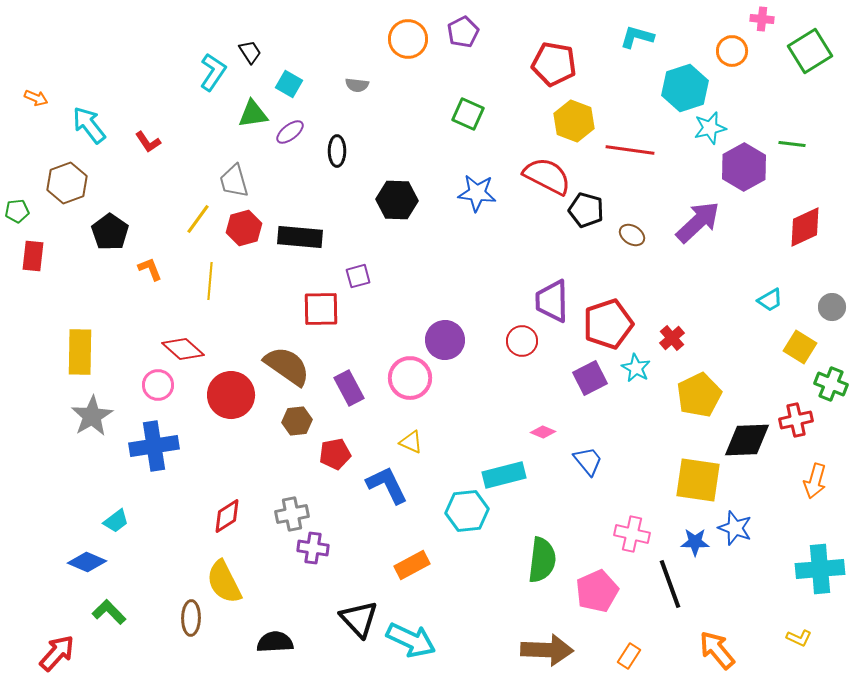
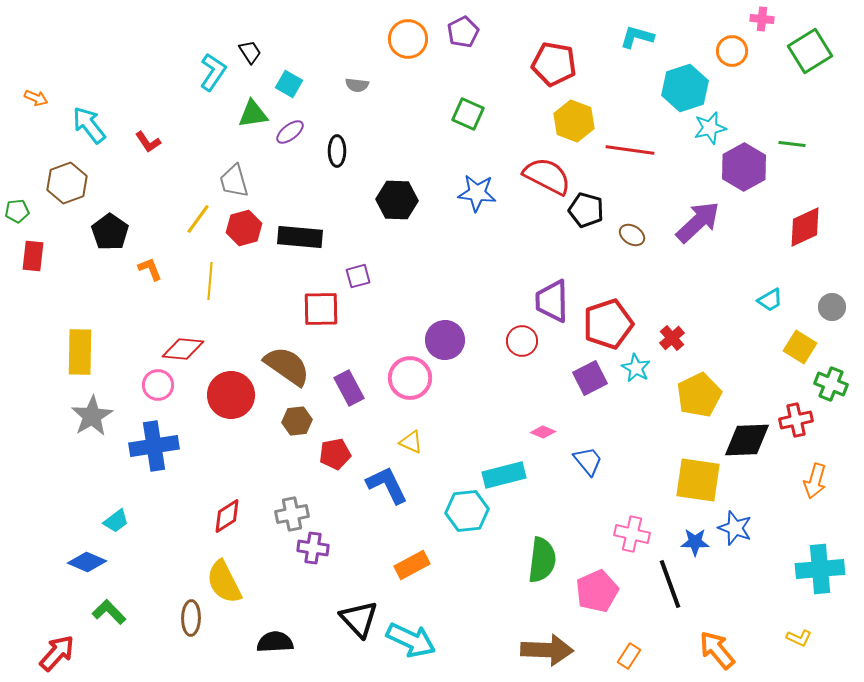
red diamond at (183, 349): rotated 36 degrees counterclockwise
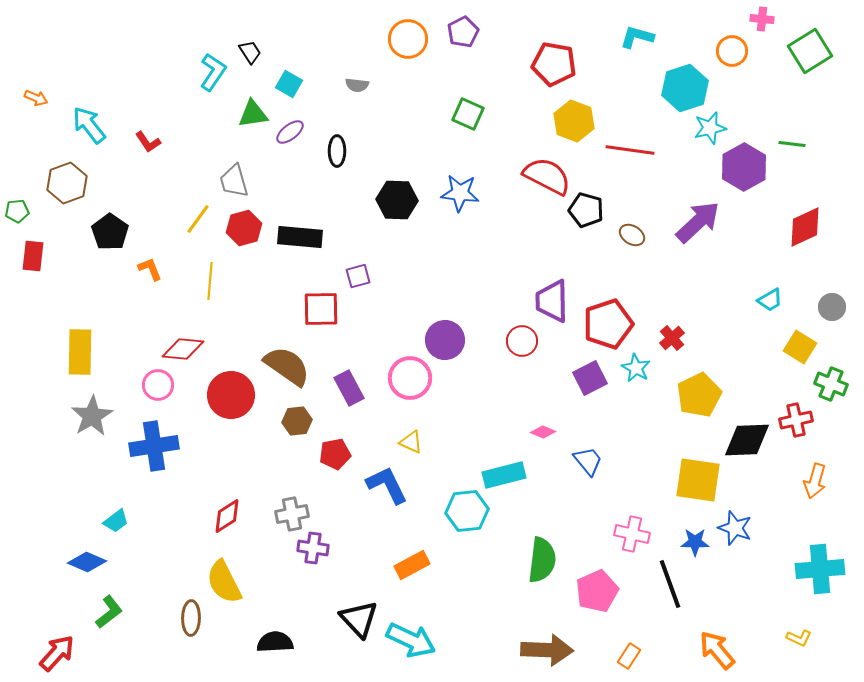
blue star at (477, 193): moved 17 px left
green L-shape at (109, 612): rotated 96 degrees clockwise
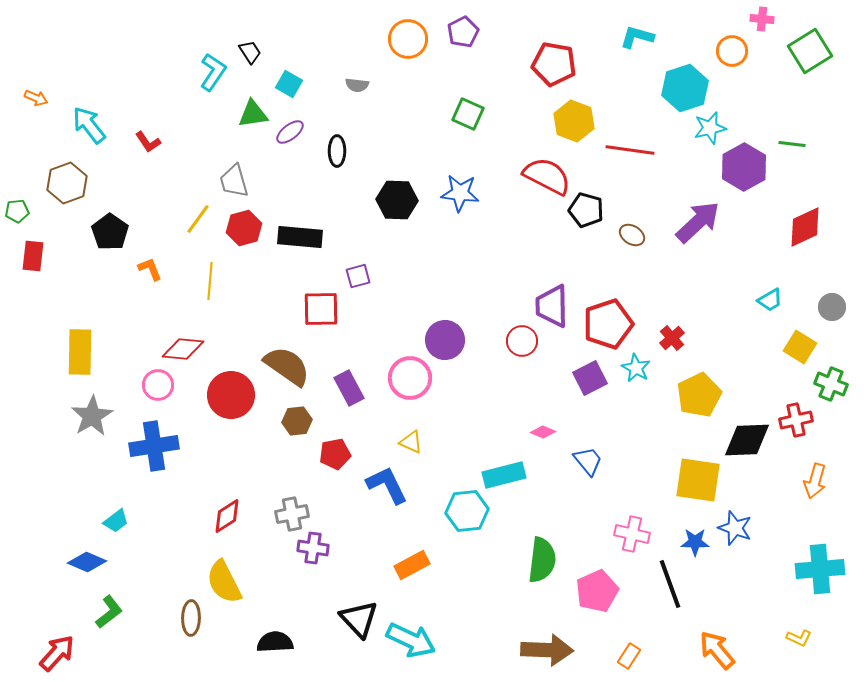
purple trapezoid at (552, 301): moved 5 px down
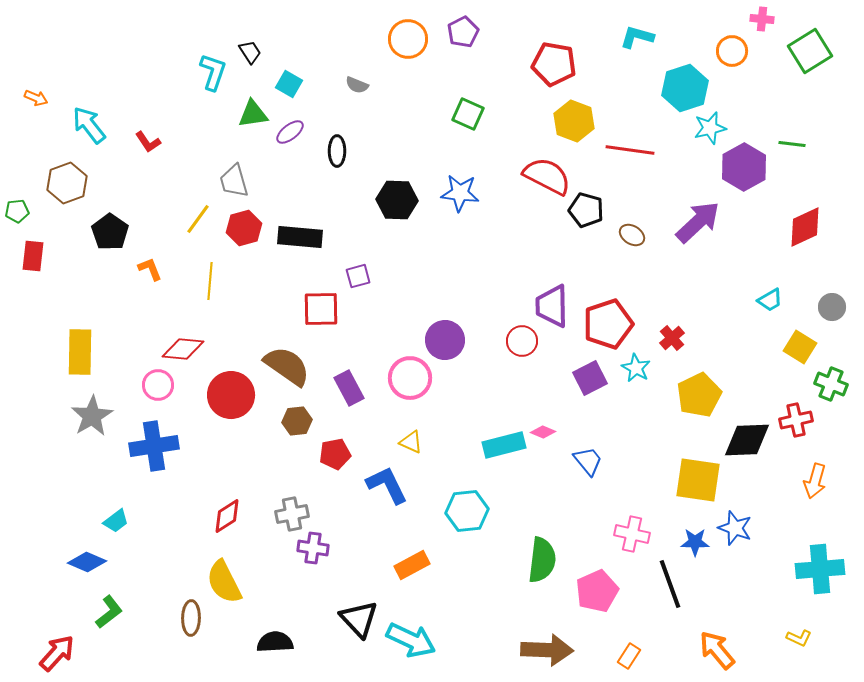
cyan L-shape at (213, 72): rotated 15 degrees counterclockwise
gray semicircle at (357, 85): rotated 15 degrees clockwise
cyan rectangle at (504, 475): moved 30 px up
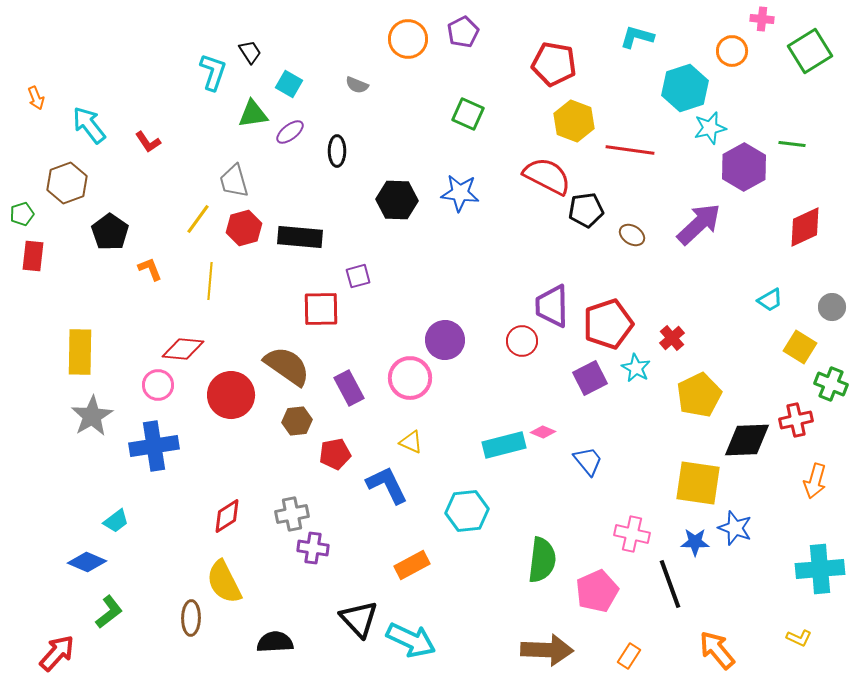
orange arrow at (36, 98): rotated 45 degrees clockwise
black pentagon at (586, 210): rotated 24 degrees counterclockwise
green pentagon at (17, 211): moved 5 px right, 3 px down; rotated 10 degrees counterclockwise
purple arrow at (698, 222): moved 1 px right, 2 px down
yellow square at (698, 480): moved 3 px down
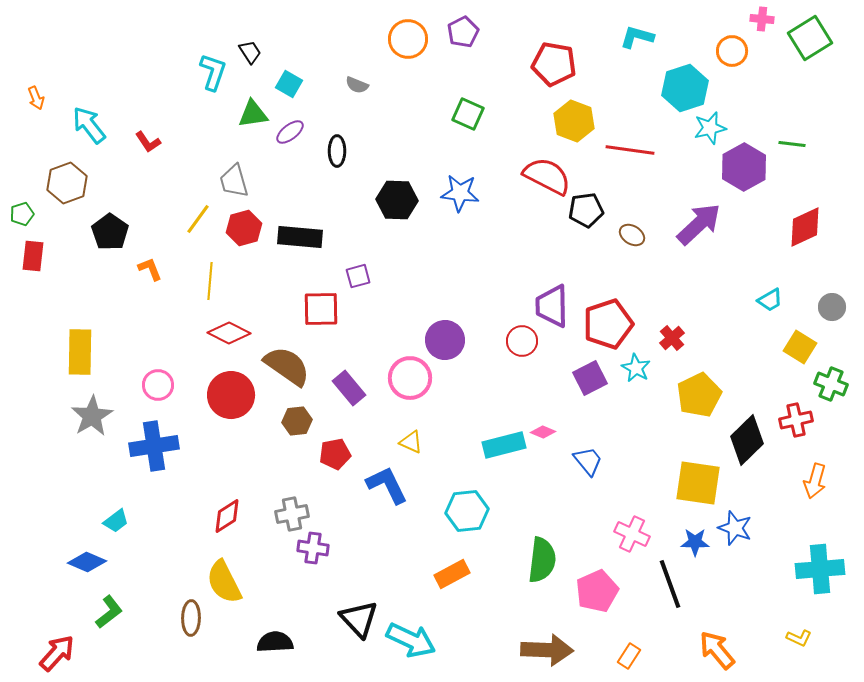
green square at (810, 51): moved 13 px up
red diamond at (183, 349): moved 46 px right, 16 px up; rotated 21 degrees clockwise
purple rectangle at (349, 388): rotated 12 degrees counterclockwise
black diamond at (747, 440): rotated 42 degrees counterclockwise
pink cross at (632, 534): rotated 12 degrees clockwise
orange rectangle at (412, 565): moved 40 px right, 9 px down
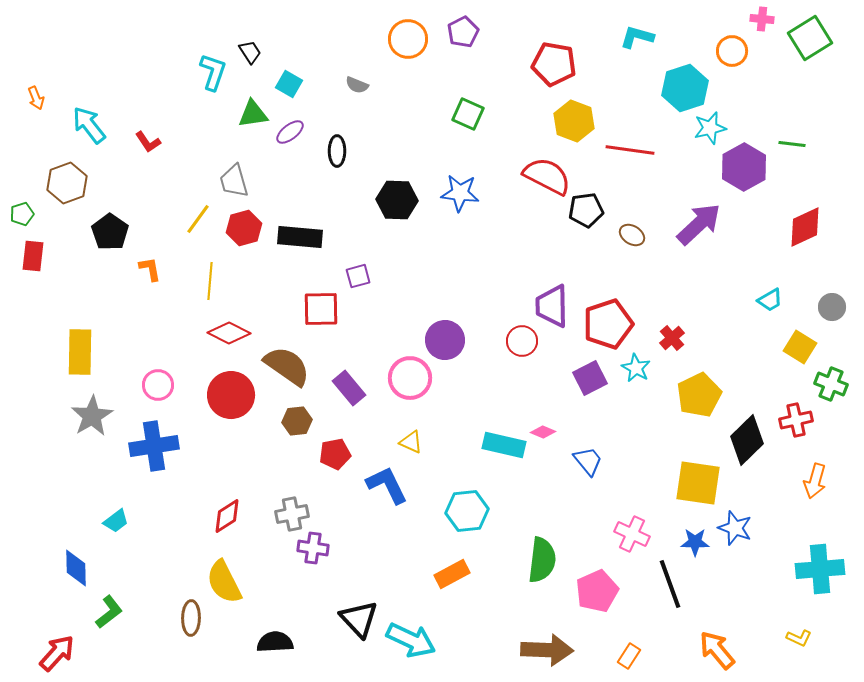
orange L-shape at (150, 269): rotated 12 degrees clockwise
cyan rectangle at (504, 445): rotated 27 degrees clockwise
blue diamond at (87, 562): moved 11 px left, 6 px down; rotated 66 degrees clockwise
